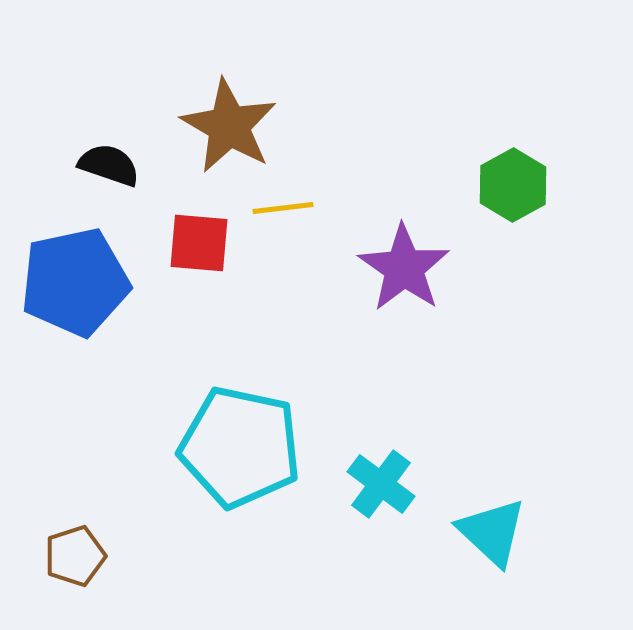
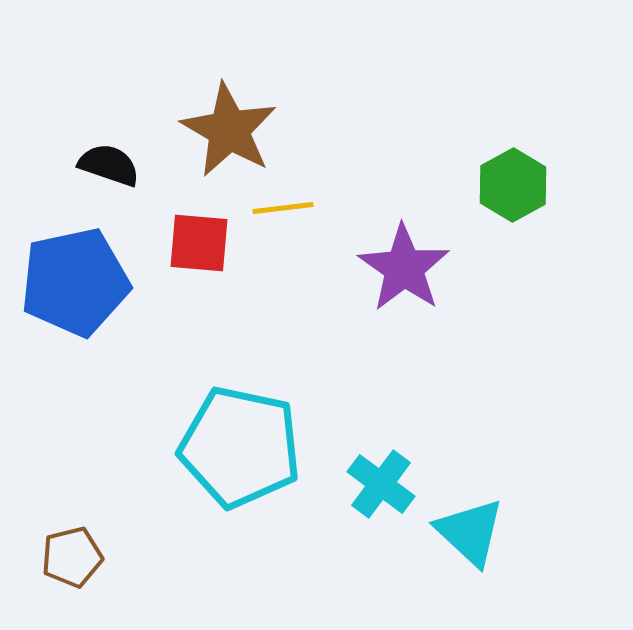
brown star: moved 4 px down
cyan triangle: moved 22 px left
brown pentagon: moved 3 px left, 1 px down; rotated 4 degrees clockwise
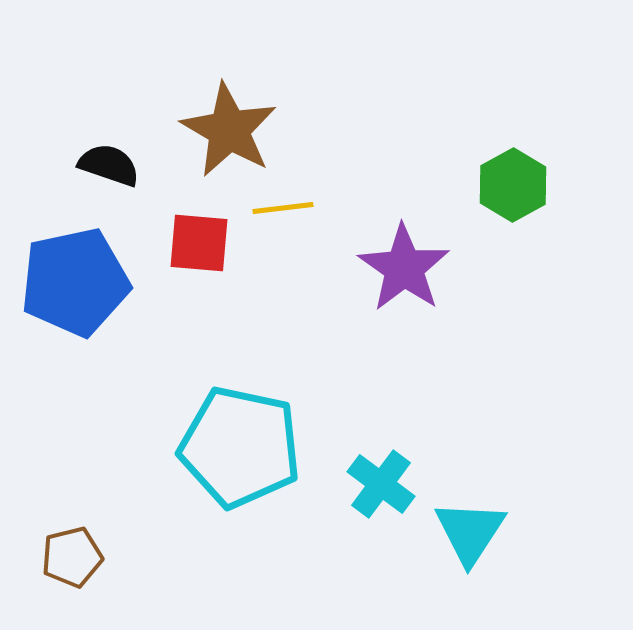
cyan triangle: rotated 20 degrees clockwise
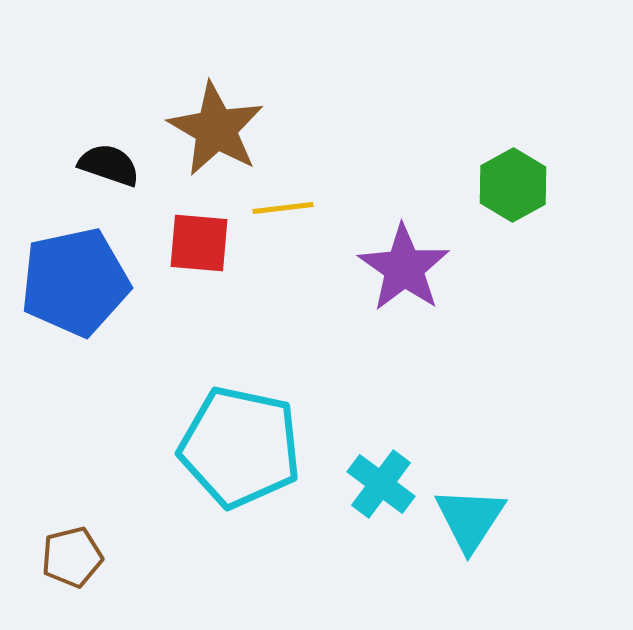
brown star: moved 13 px left, 1 px up
cyan triangle: moved 13 px up
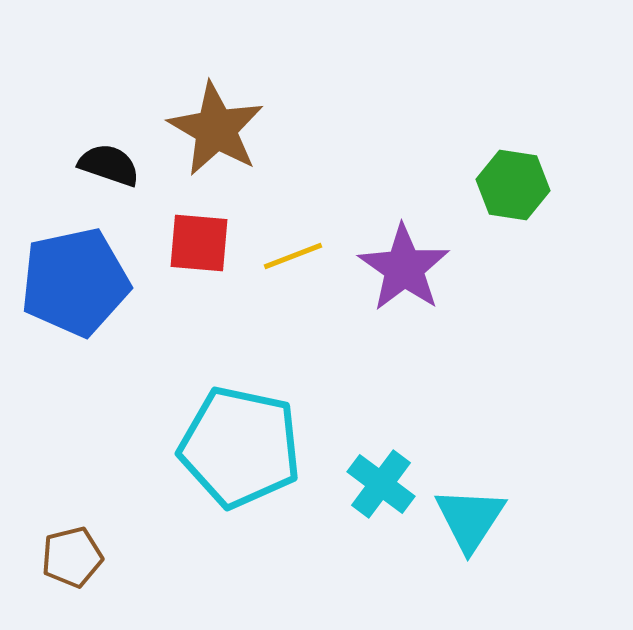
green hexagon: rotated 22 degrees counterclockwise
yellow line: moved 10 px right, 48 px down; rotated 14 degrees counterclockwise
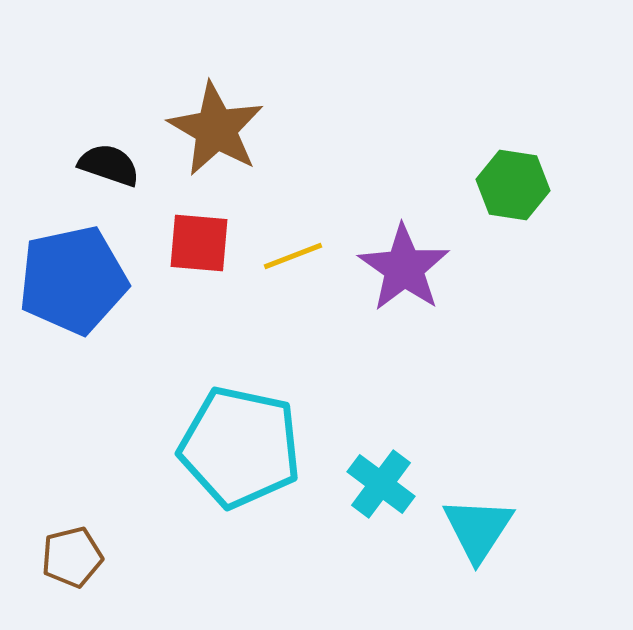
blue pentagon: moved 2 px left, 2 px up
cyan triangle: moved 8 px right, 10 px down
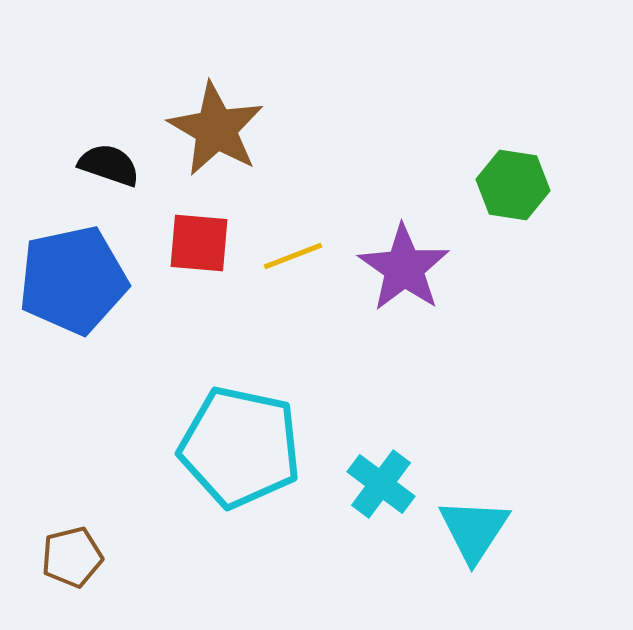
cyan triangle: moved 4 px left, 1 px down
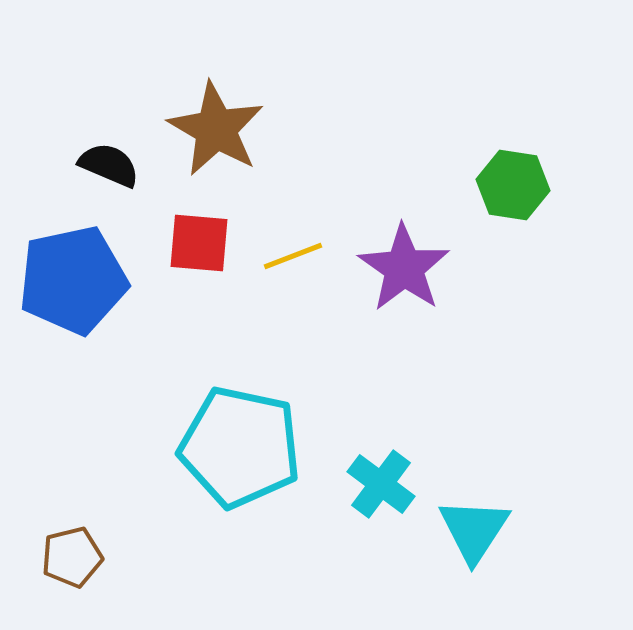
black semicircle: rotated 4 degrees clockwise
